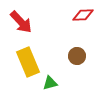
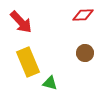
brown circle: moved 8 px right, 3 px up
green triangle: rotated 28 degrees clockwise
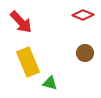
red diamond: rotated 25 degrees clockwise
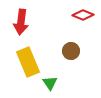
red arrow: rotated 50 degrees clockwise
brown circle: moved 14 px left, 2 px up
green triangle: rotated 42 degrees clockwise
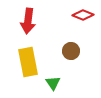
red arrow: moved 7 px right, 1 px up
yellow rectangle: rotated 12 degrees clockwise
green triangle: moved 3 px right
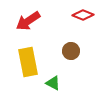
red arrow: rotated 50 degrees clockwise
green triangle: rotated 28 degrees counterclockwise
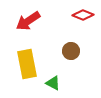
yellow rectangle: moved 1 px left, 2 px down
